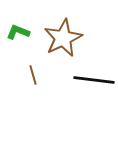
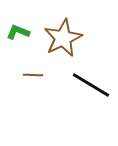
brown line: rotated 72 degrees counterclockwise
black line: moved 3 px left, 5 px down; rotated 24 degrees clockwise
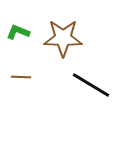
brown star: rotated 27 degrees clockwise
brown line: moved 12 px left, 2 px down
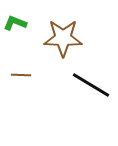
green L-shape: moved 3 px left, 9 px up
brown line: moved 2 px up
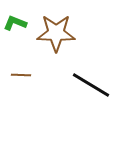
brown star: moved 7 px left, 5 px up
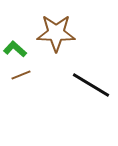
green L-shape: moved 26 px down; rotated 20 degrees clockwise
brown line: rotated 24 degrees counterclockwise
